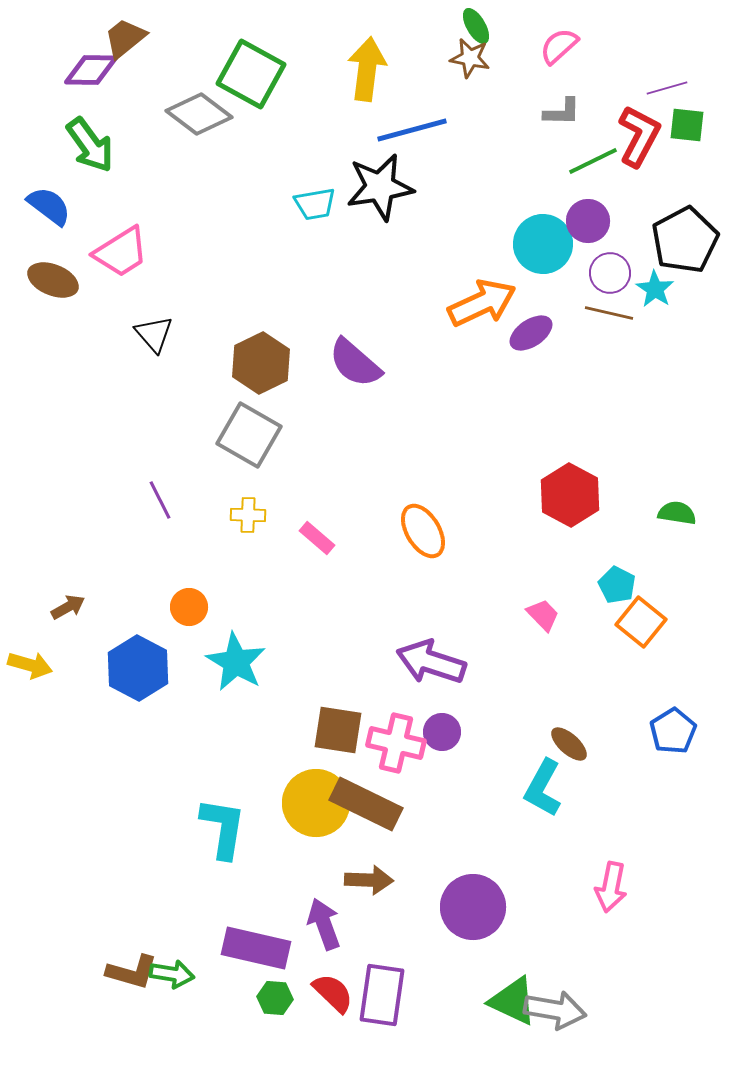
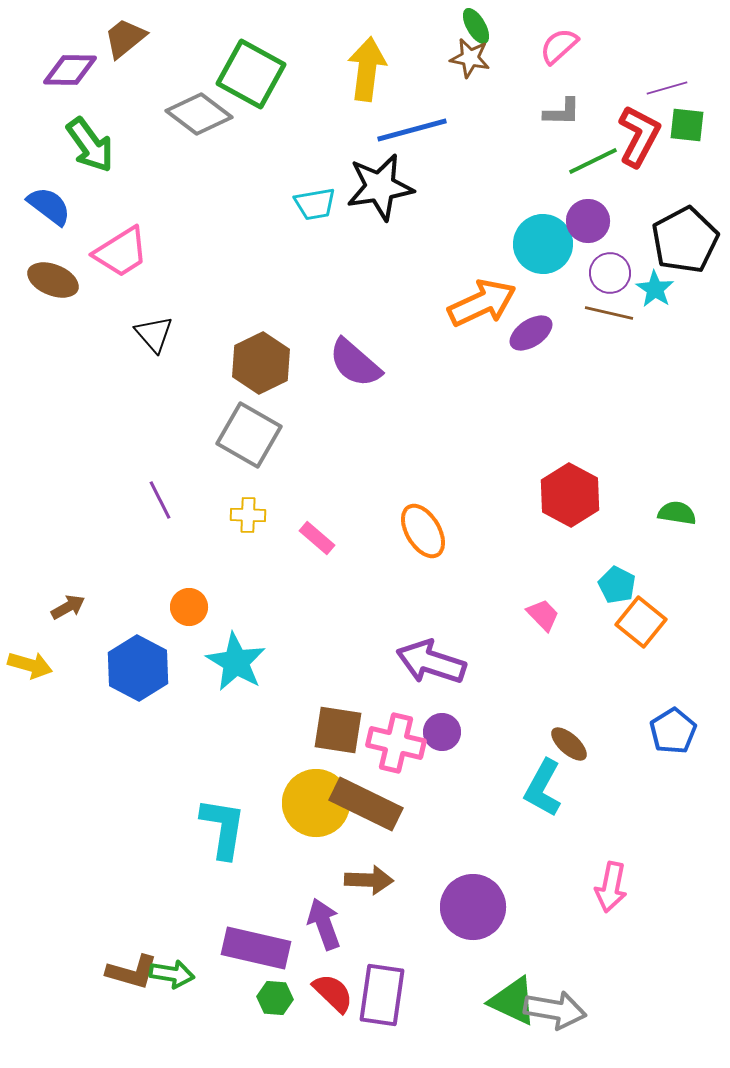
purple diamond at (91, 70): moved 21 px left
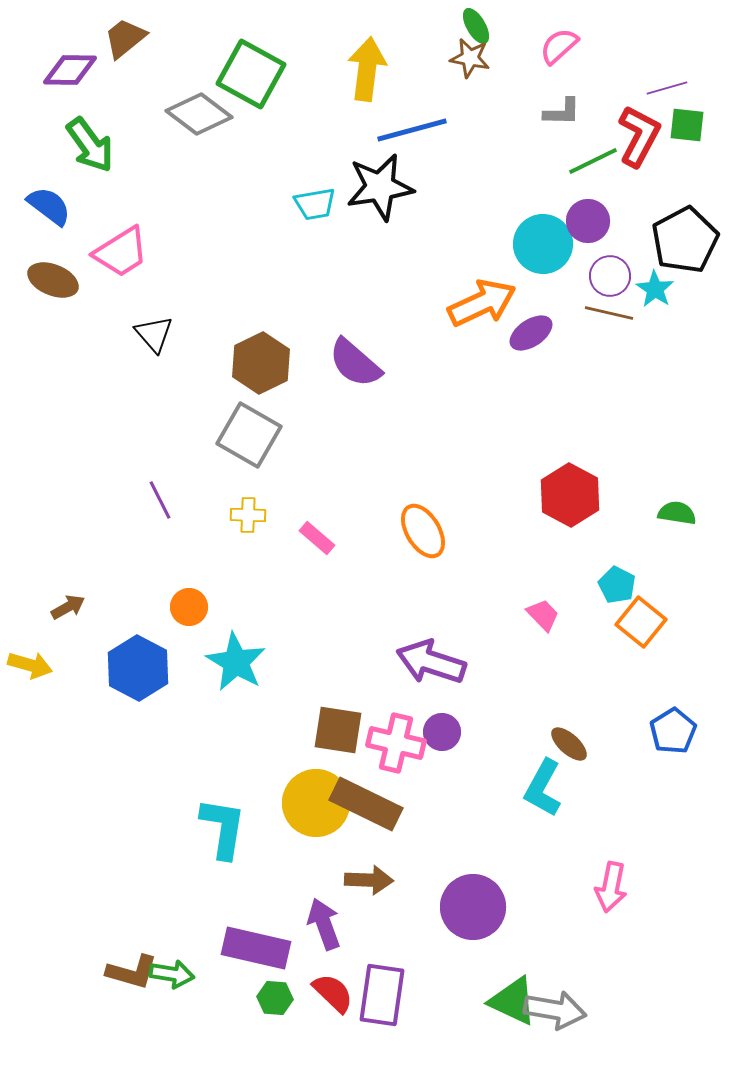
purple circle at (610, 273): moved 3 px down
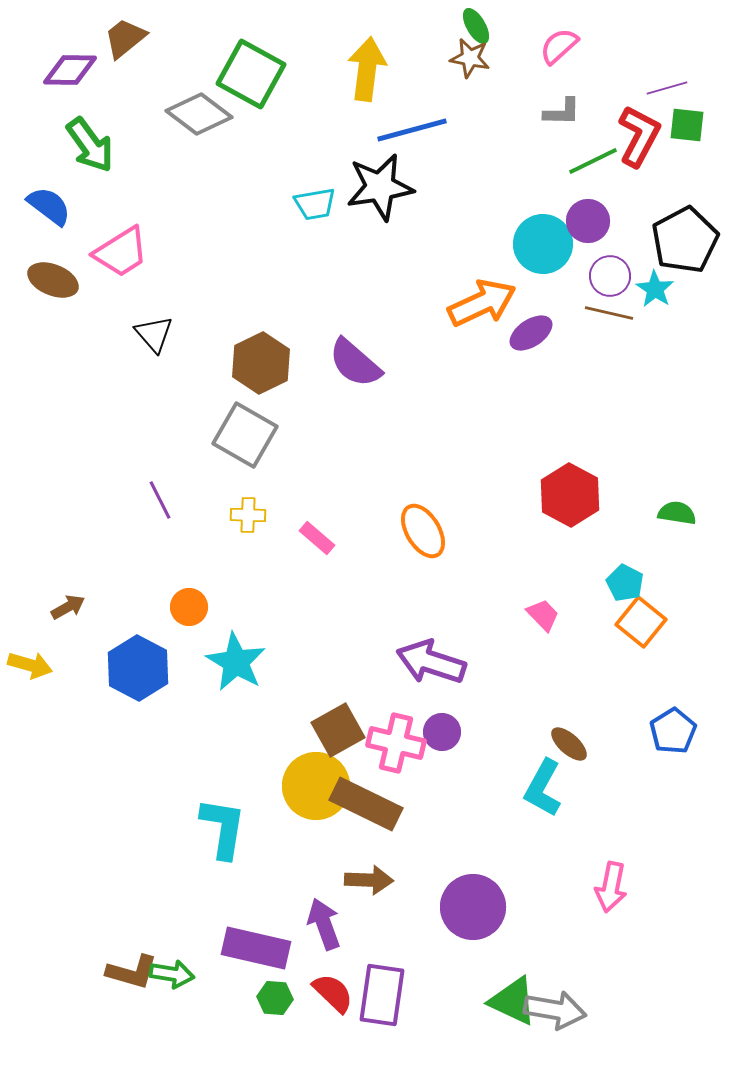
gray square at (249, 435): moved 4 px left
cyan pentagon at (617, 585): moved 8 px right, 2 px up
brown square at (338, 730): rotated 38 degrees counterclockwise
yellow circle at (316, 803): moved 17 px up
